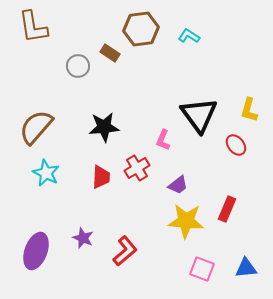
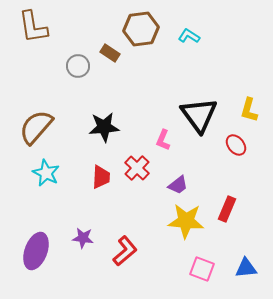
red cross: rotated 15 degrees counterclockwise
purple star: rotated 15 degrees counterclockwise
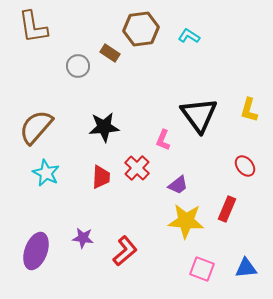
red ellipse: moved 9 px right, 21 px down
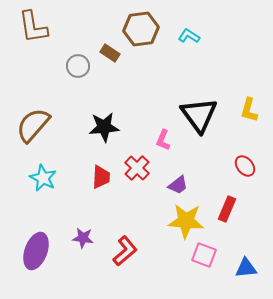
brown semicircle: moved 3 px left, 2 px up
cyan star: moved 3 px left, 5 px down
pink square: moved 2 px right, 14 px up
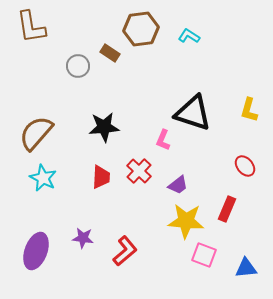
brown L-shape: moved 2 px left
black triangle: moved 6 px left, 2 px up; rotated 36 degrees counterclockwise
brown semicircle: moved 3 px right, 8 px down
red cross: moved 2 px right, 3 px down
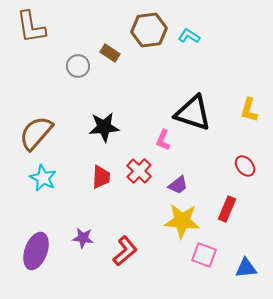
brown hexagon: moved 8 px right, 1 px down
yellow star: moved 4 px left
